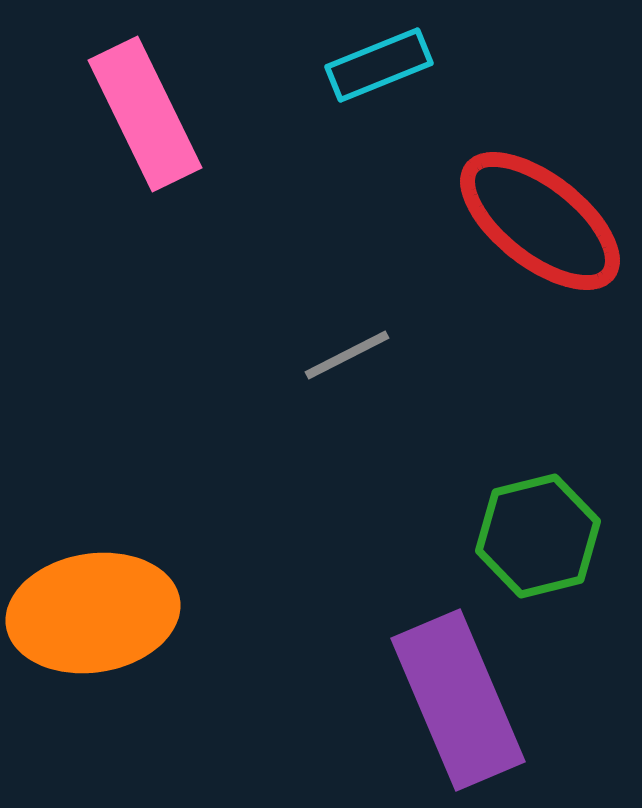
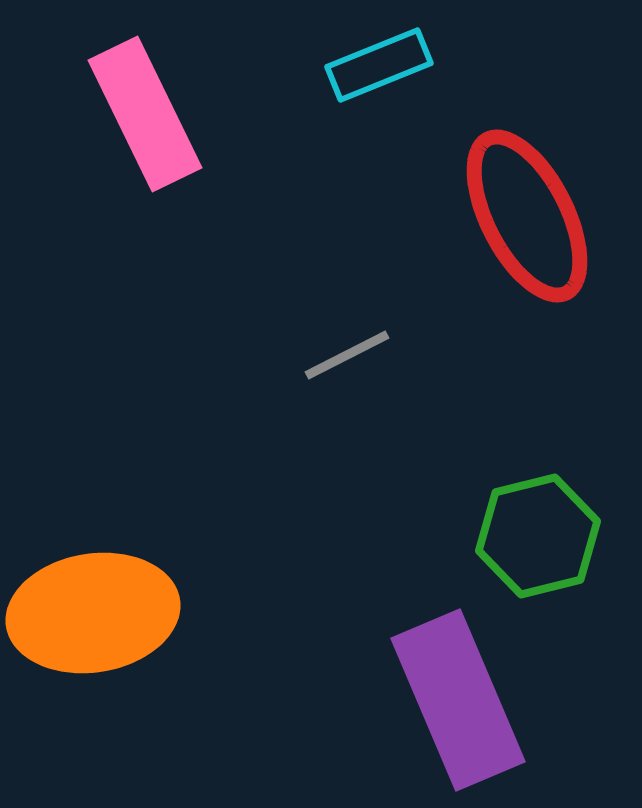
red ellipse: moved 13 px left, 5 px up; rotated 25 degrees clockwise
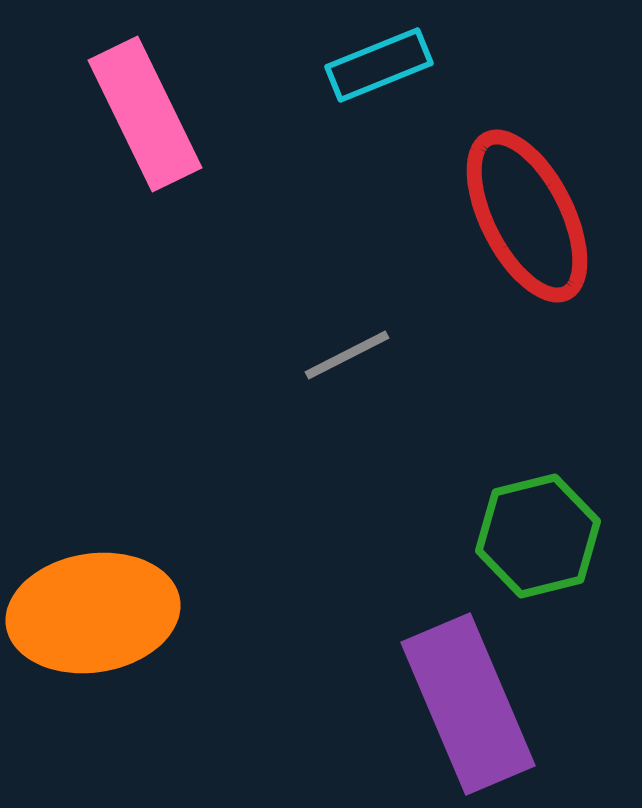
purple rectangle: moved 10 px right, 4 px down
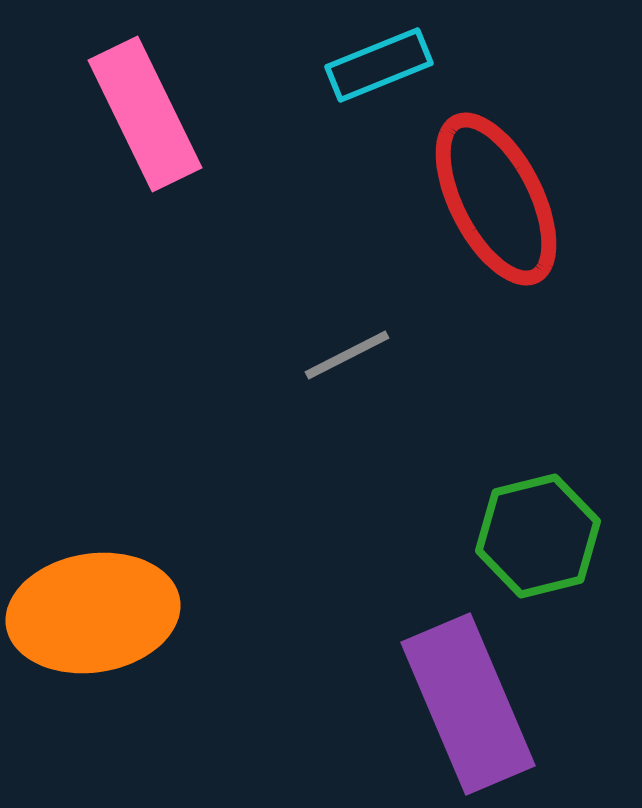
red ellipse: moved 31 px left, 17 px up
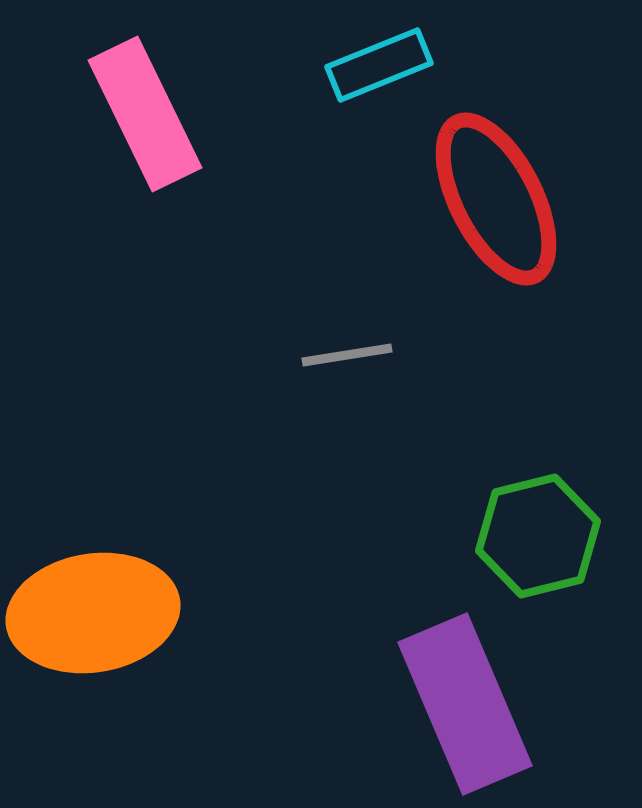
gray line: rotated 18 degrees clockwise
purple rectangle: moved 3 px left
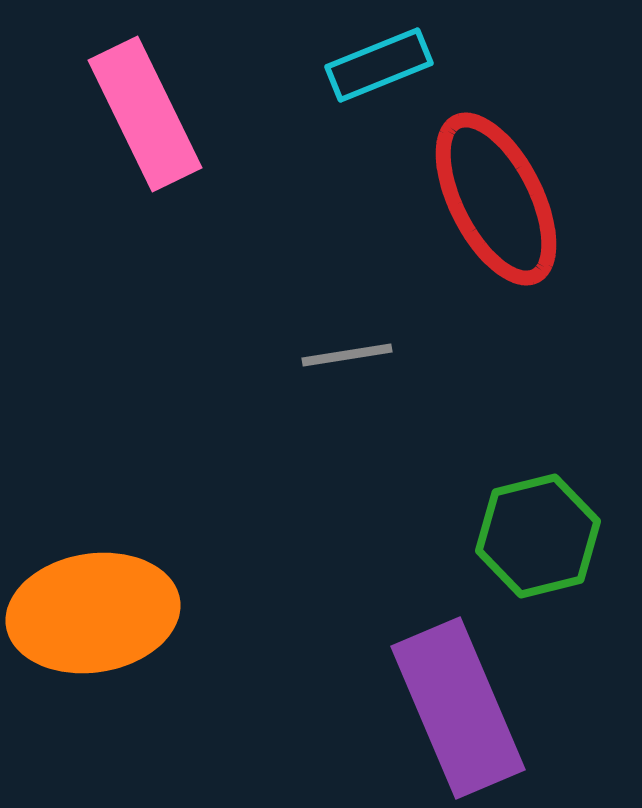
purple rectangle: moved 7 px left, 4 px down
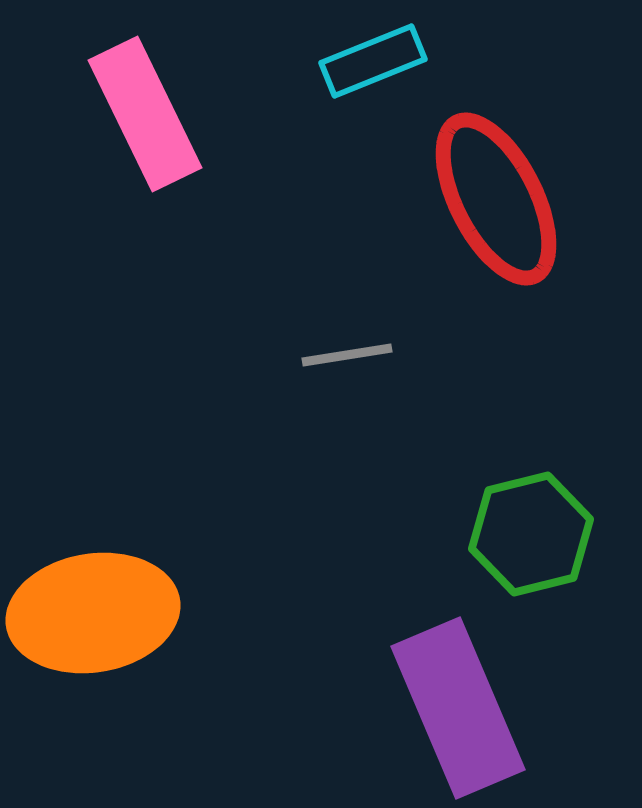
cyan rectangle: moved 6 px left, 4 px up
green hexagon: moved 7 px left, 2 px up
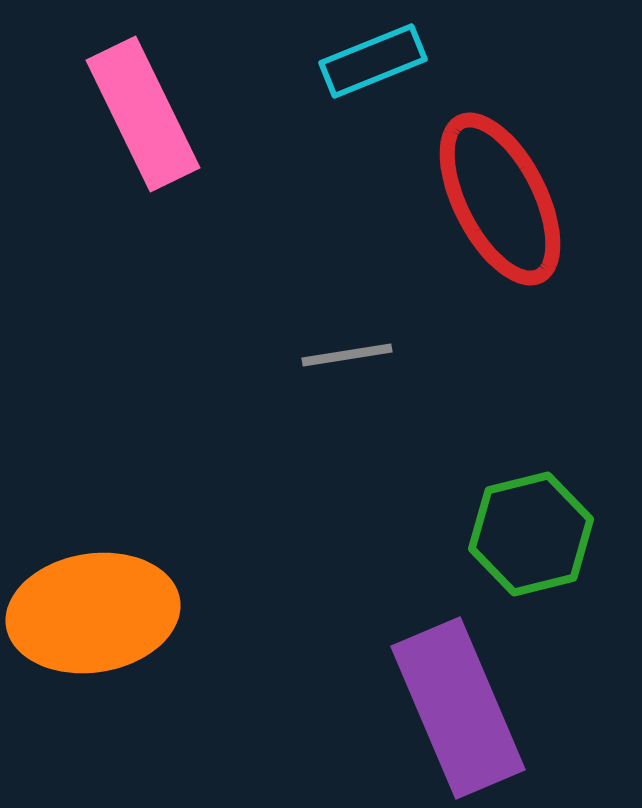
pink rectangle: moved 2 px left
red ellipse: moved 4 px right
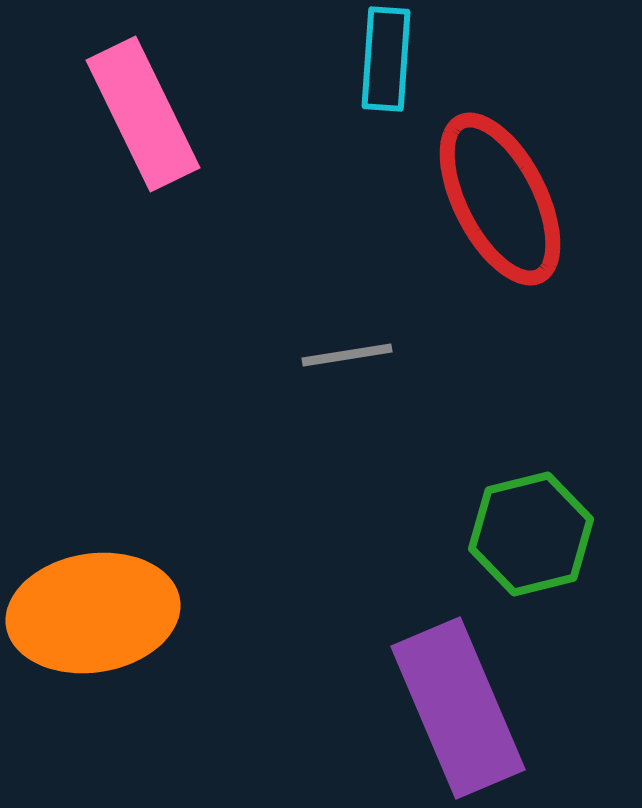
cyan rectangle: moved 13 px right, 2 px up; rotated 64 degrees counterclockwise
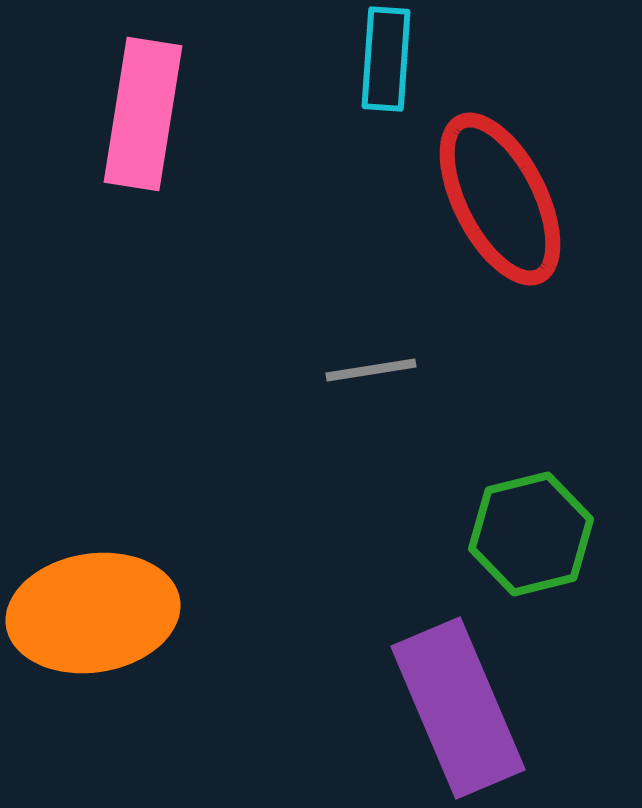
pink rectangle: rotated 35 degrees clockwise
gray line: moved 24 px right, 15 px down
